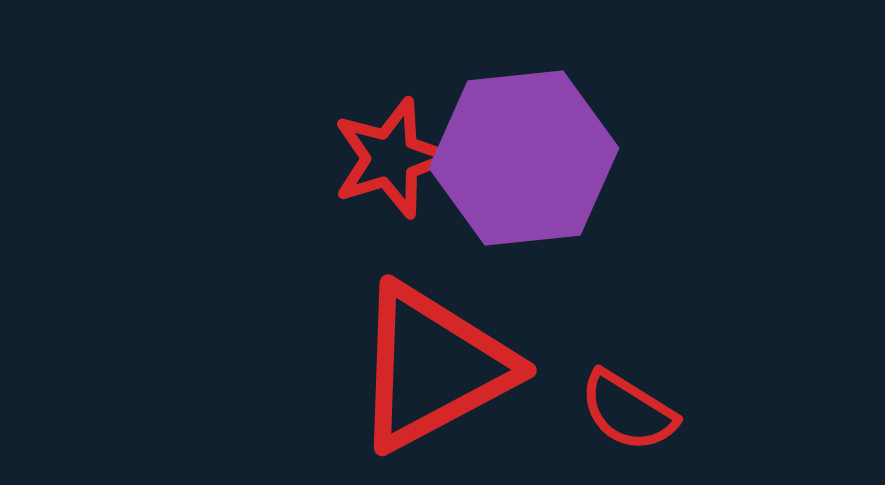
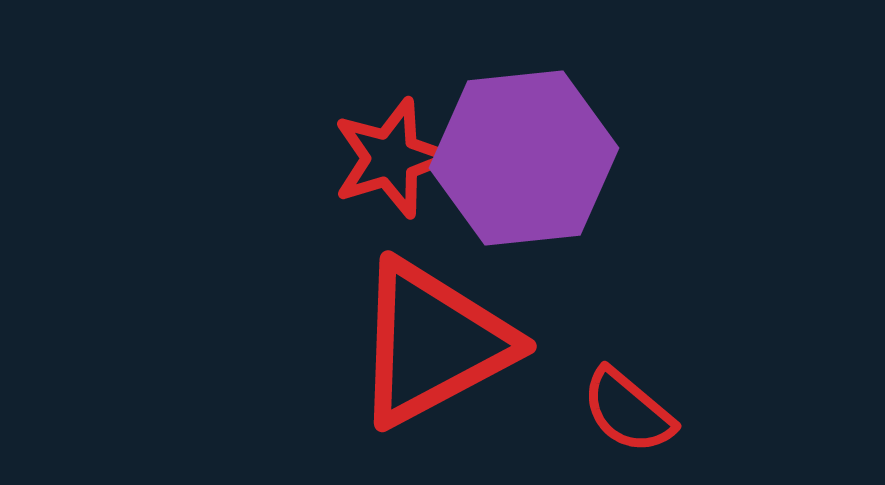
red triangle: moved 24 px up
red semicircle: rotated 8 degrees clockwise
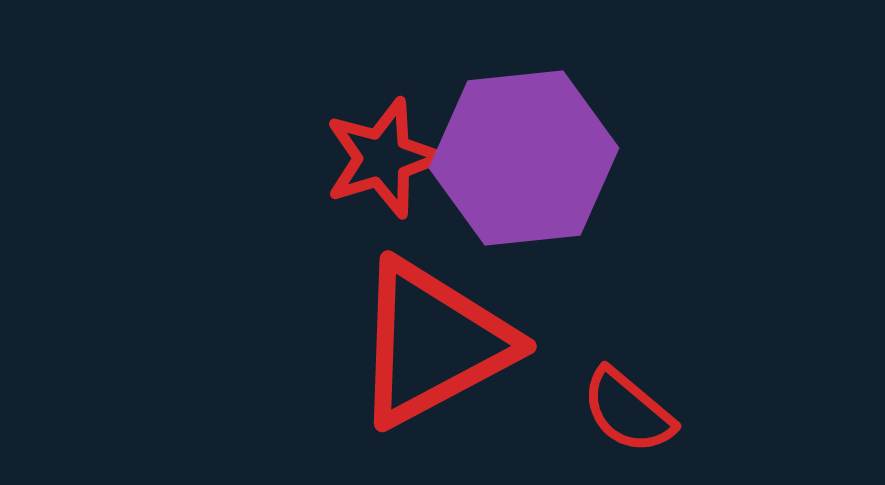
red star: moved 8 px left
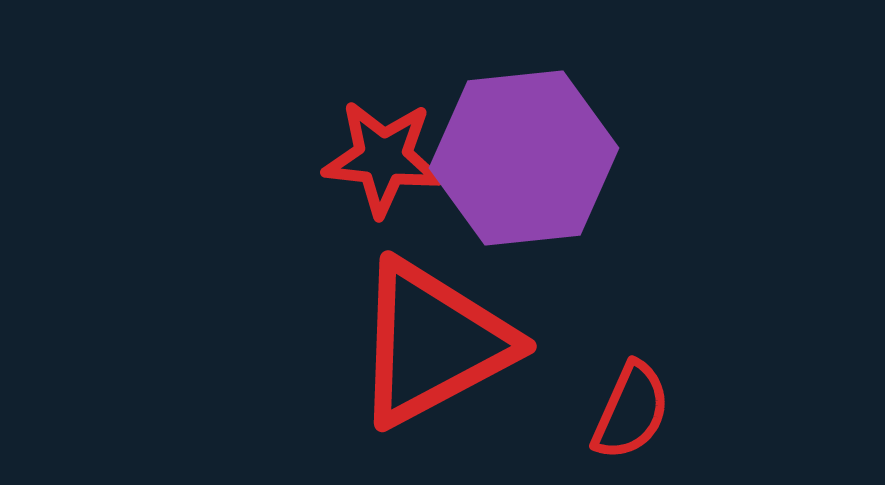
red star: rotated 23 degrees clockwise
red semicircle: moved 3 px right; rotated 106 degrees counterclockwise
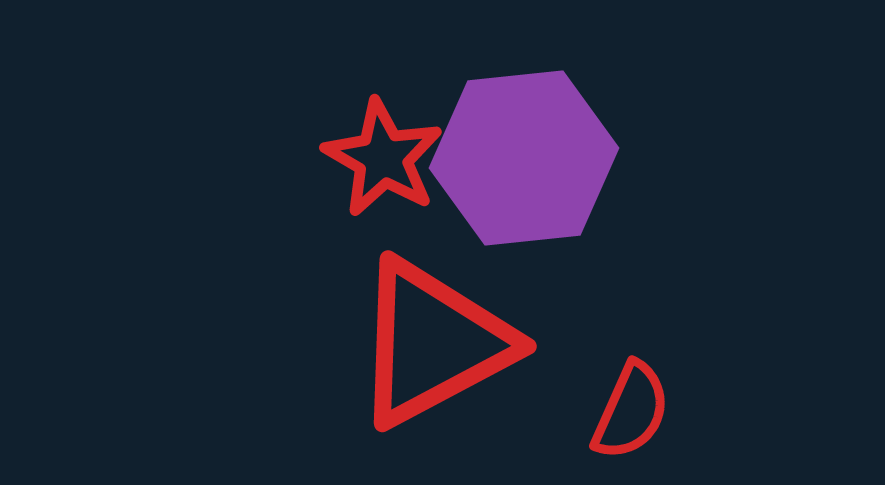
red star: rotated 24 degrees clockwise
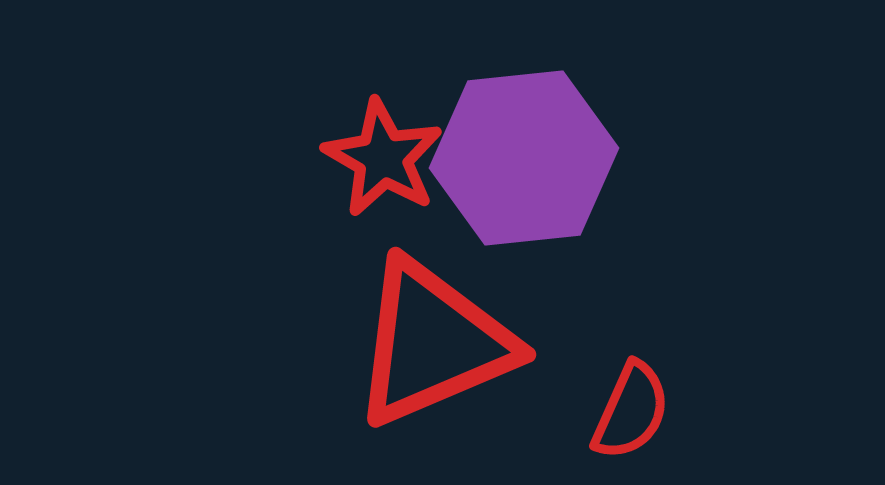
red triangle: rotated 5 degrees clockwise
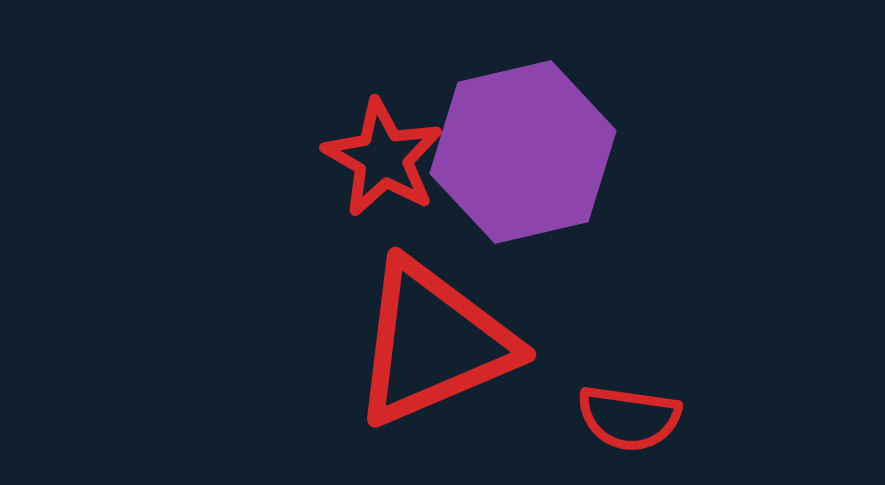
purple hexagon: moved 1 px left, 6 px up; rotated 7 degrees counterclockwise
red semicircle: moved 2 px left, 7 px down; rotated 74 degrees clockwise
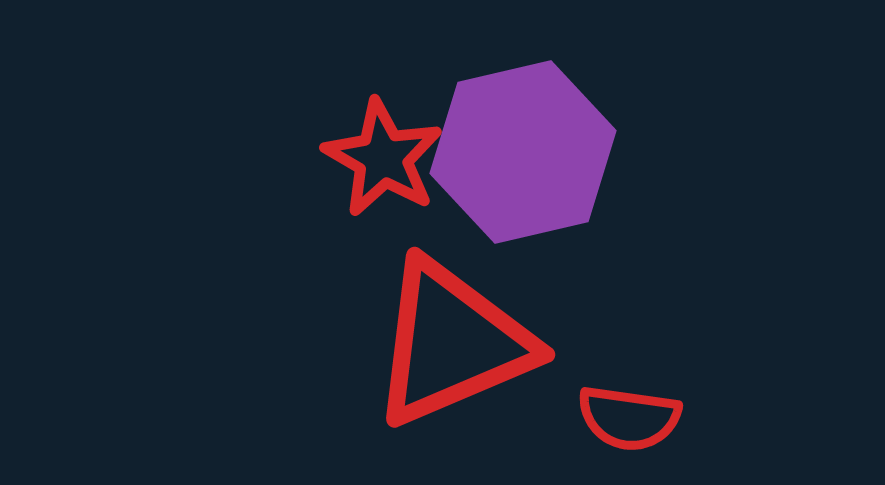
red triangle: moved 19 px right
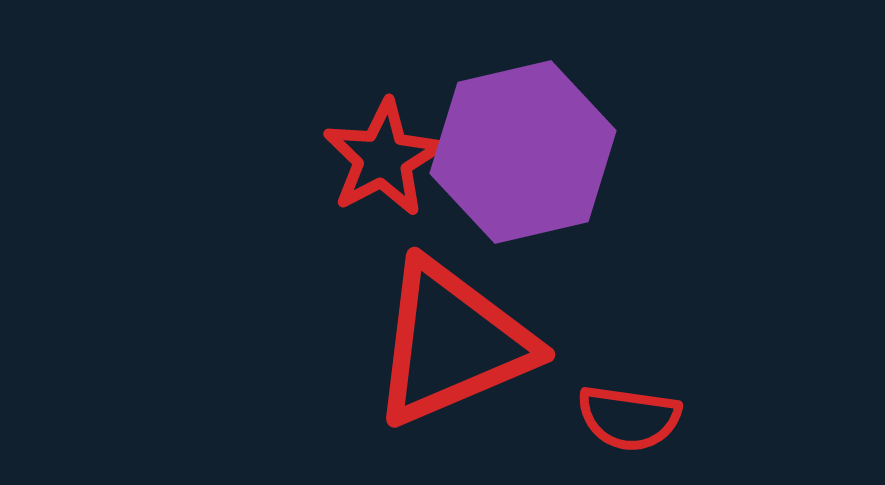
red star: rotated 14 degrees clockwise
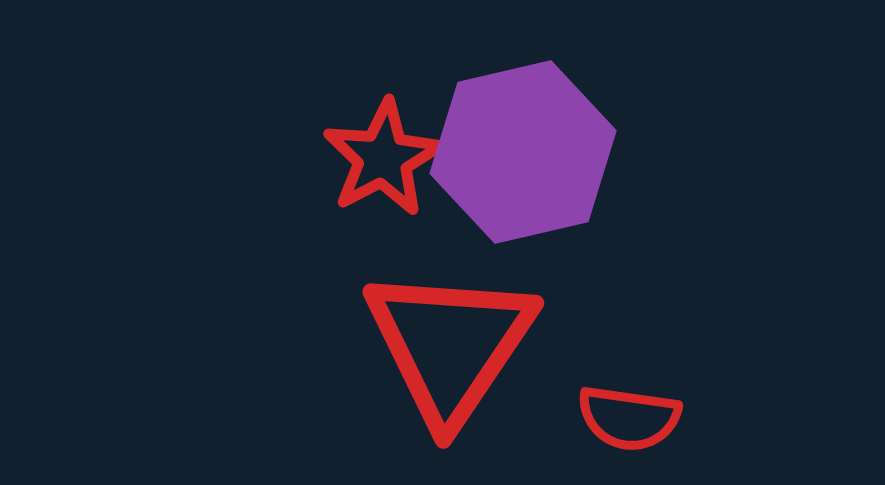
red triangle: moved 2 px left, 2 px down; rotated 33 degrees counterclockwise
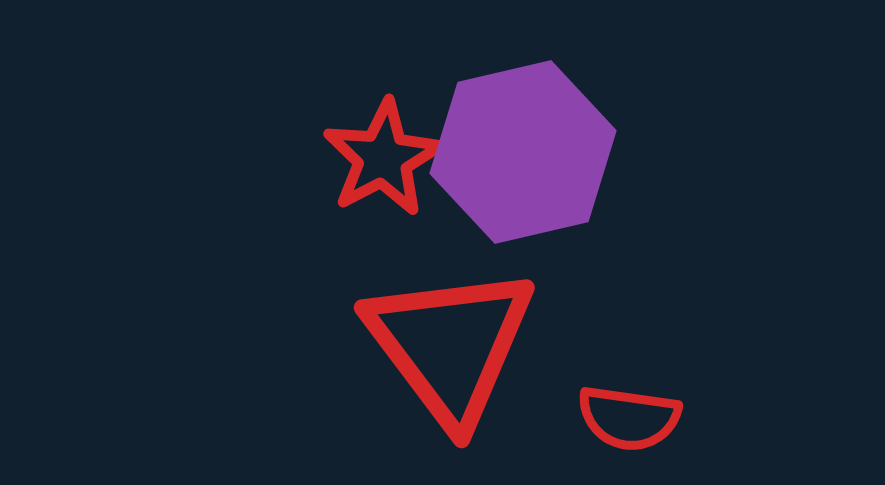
red triangle: rotated 11 degrees counterclockwise
